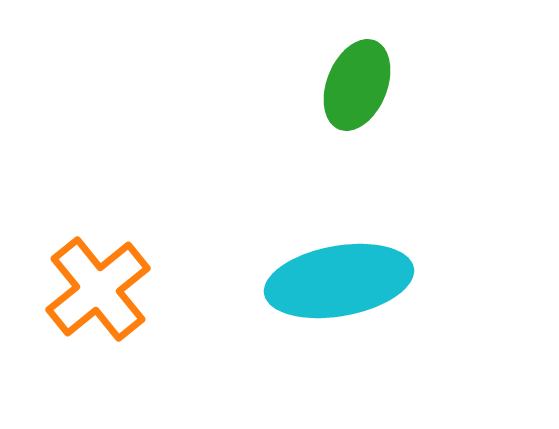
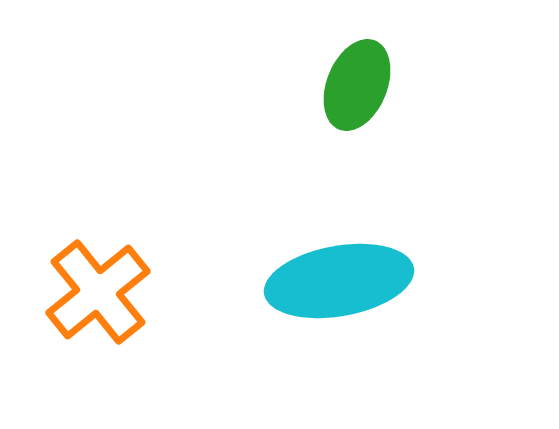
orange cross: moved 3 px down
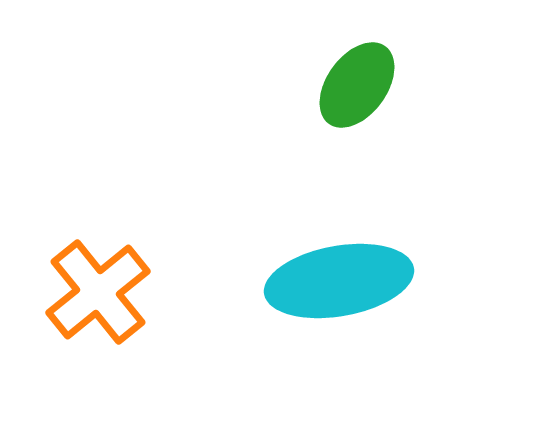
green ellipse: rotated 14 degrees clockwise
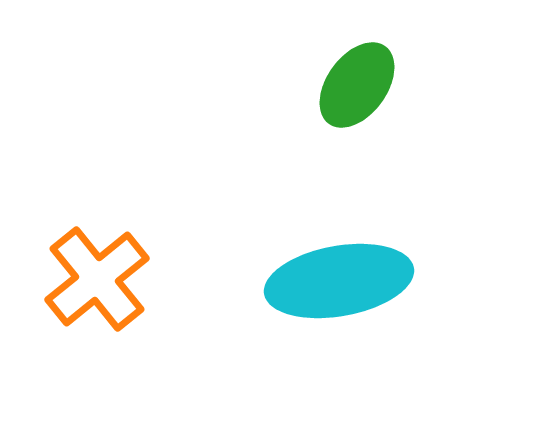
orange cross: moved 1 px left, 13 px up
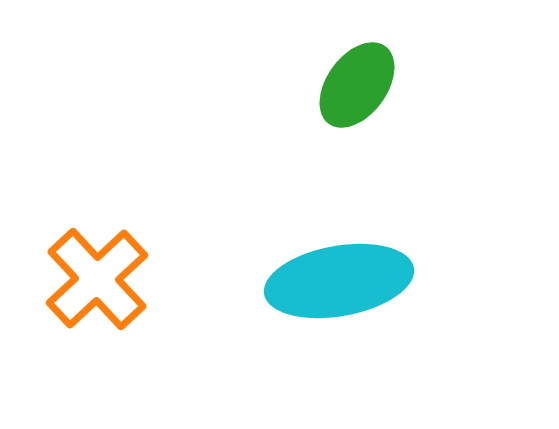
orange cross: rotated 4 degrees counterclockwise
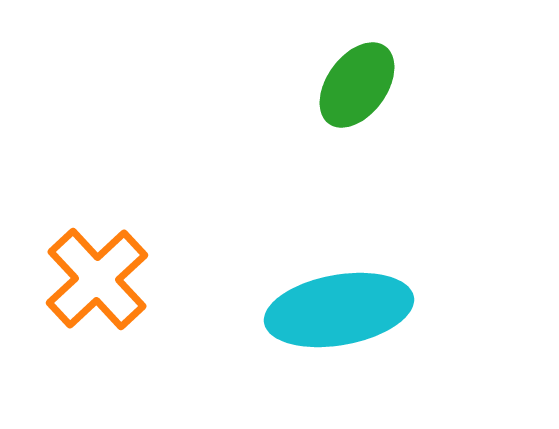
cyan ellipse: moved 29 px down
